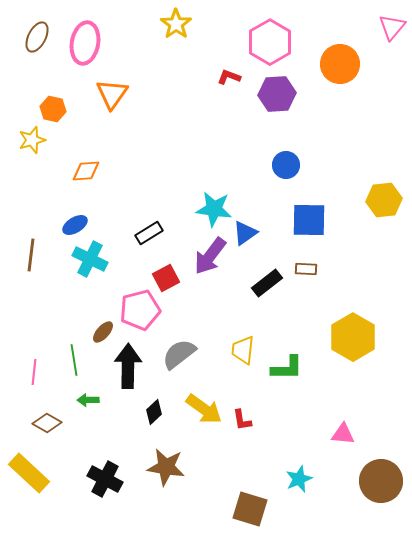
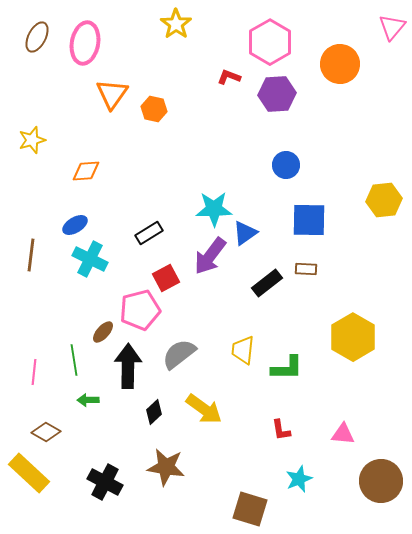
orange hexagon at (53, 109): moved 101 px right
cyan star at (214, 209): rotated 9 degrees counterclockwise
red L-shape at (242, 420): moved 39 px right, 10 px down
brown diamond at (47, 423): moved 1 px left, 9 px down
black cross at (105, 479): moved 3 px down
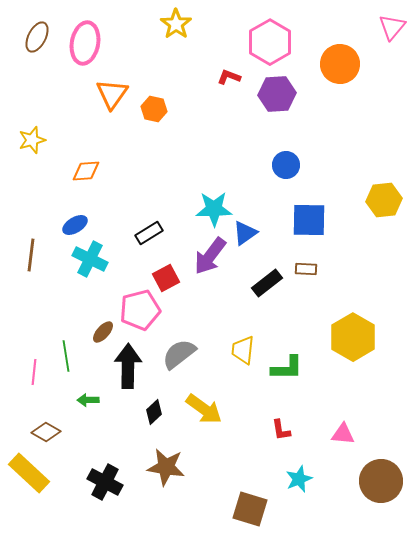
green line at (74, 360): moved 8 px left, 4 px up
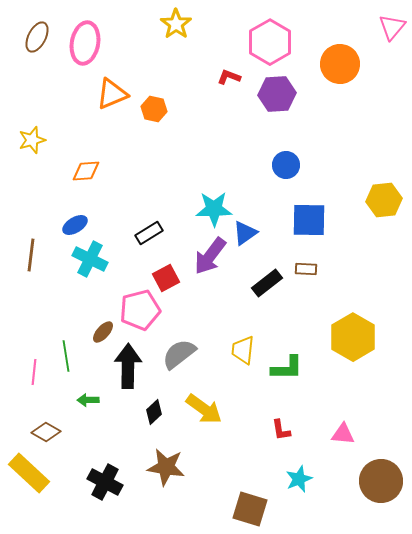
orange triangle at (112, 94): rotated 32 degrees clockwise
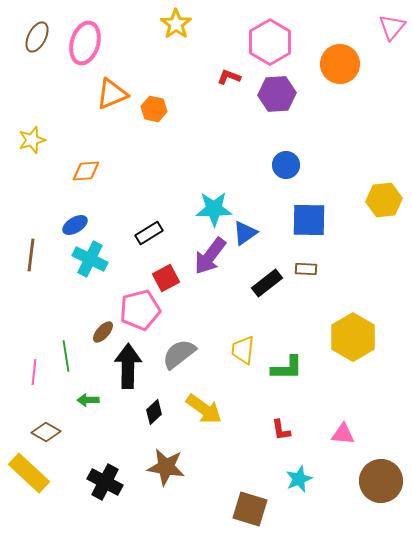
pink ellipse at (85, 43): rotated 6 degrees clockwise
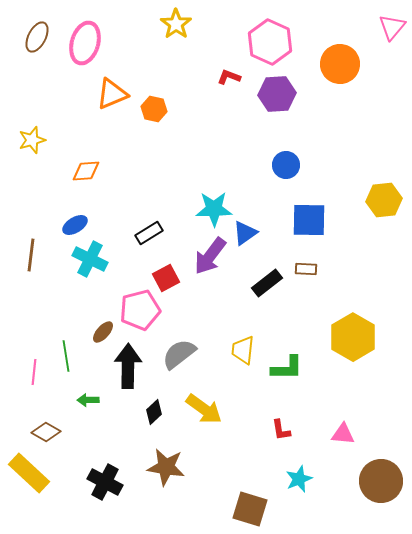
pink hexagon at (270, 42): rotated 6 degrees counterclockwise
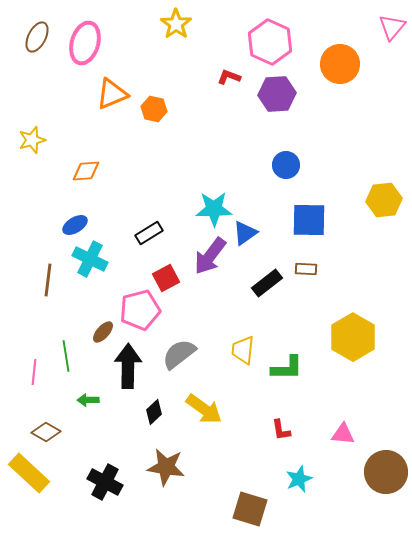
brown line at (31, 255): moved 17 px right, 25 px down
brown circle at (381, 481): moved 5 px right, 9 px up
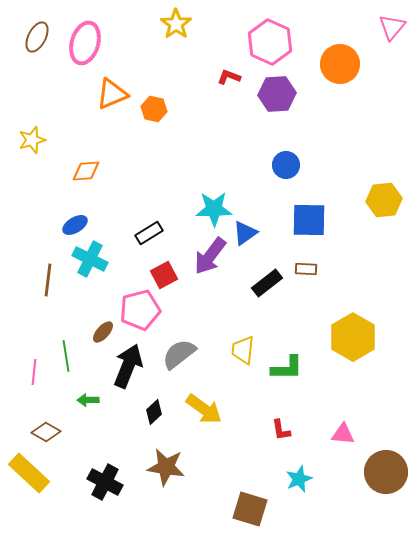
red square at (166, 278): moved 2 px left, 3 px up
black arrow at (128, 366): rotated 21 degrees clockwise
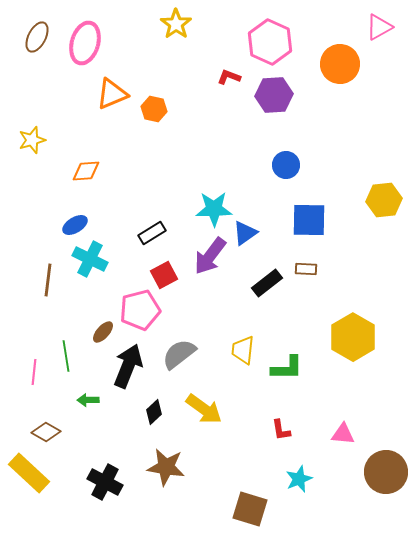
pink triangle at (392, 27): moved 13 px left; rotated 20 degrees clockwise
purple hexagon at (277, 94): moved 3 px left, 1 px down
black rectangle at (149, 233): moved 3 px right
